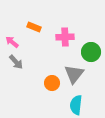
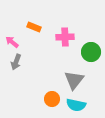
gray arrow: rotated 63 degrees clockwise
gray triangle: moved 6 px down
orange circle: moved 16 px down
cyan semicircle: rotated 84 degrees counterclockwise
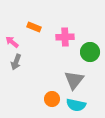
green circle: moved 1 px left
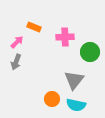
pink arrow: moved 5 px right; rotated 96 degrees clockwise
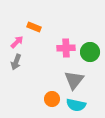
pink cross: moved 1 px right, 11 px down
